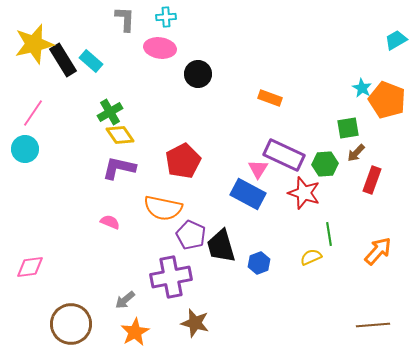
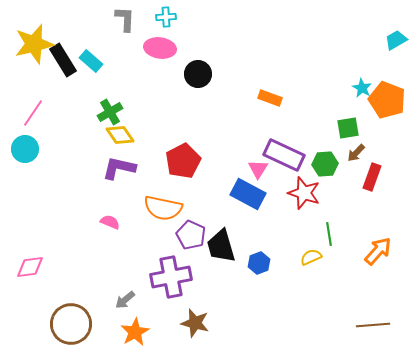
red rectangle: moved 3 px up
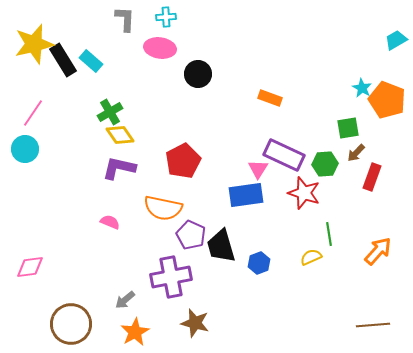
blue rectangle: moved 2 px left, 1 px down; rotated 36 degrees counterclockwise
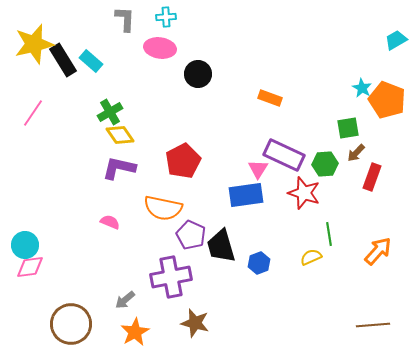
cyan circle: moved 96 px down
